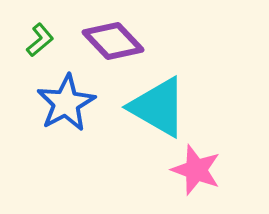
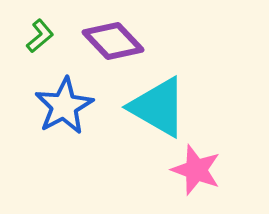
green L-shape: moved 4 px up
blue star: moved 2 px left, 3 px down
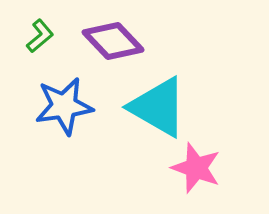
blue star: rotated 20 degrees clockwise
pink star: moved 2 px up
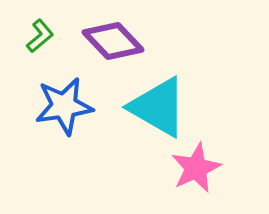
pink star: rotated 27 degrees clockwise
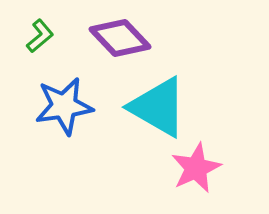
purple diamond: moved 7 px right, 3 px up
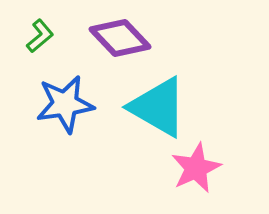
blue star: moved 1 px right, 2 px up
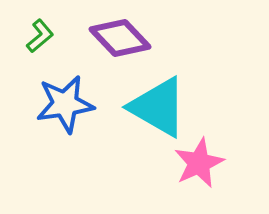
pink star: moved 3 px right, 5 px up
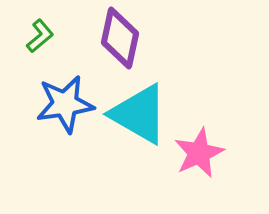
purple diamond: rotated 56 degrees clockwise
cyan triangle: moved 19 px left, 7 px down
pink star: moved 10 px up
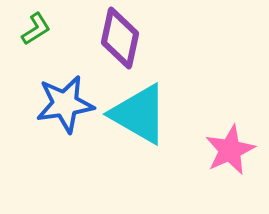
green L-shape: moved 4 px left, 7 px up; rotated 8 degrees clockwise
pink star: moved 31 px right, 3 px up
